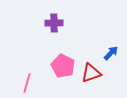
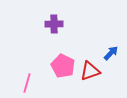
purple cross: moved 1 px down
red triangle: moved 1 px left, 2 px up
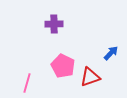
red triangle: moved 6 px down
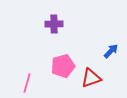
blue arrow: moved 2 px up
pink pentagon: rotated 30 degrees clockwise
red triangle: moved 1 px right, 1 px down
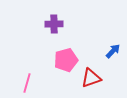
blue arrow: moved 2 px right
pink pentagon: moved 3 px right, 6 px up
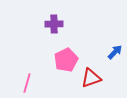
blue arrow: moved 2 px right, 1 px down
pink pentagon: rotated 10 degrees counterclockwise
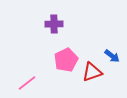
blue arrow: moved 3 px left, 4 px down; rotated 84 degrees clockwise
red triangle: moved 1 px right, 6 px up
pink line: rotated 36 degrees clockwise
